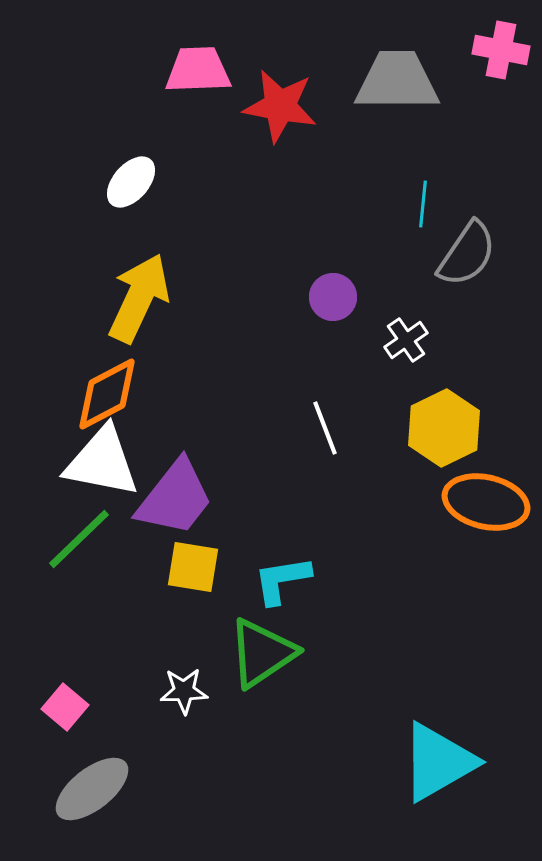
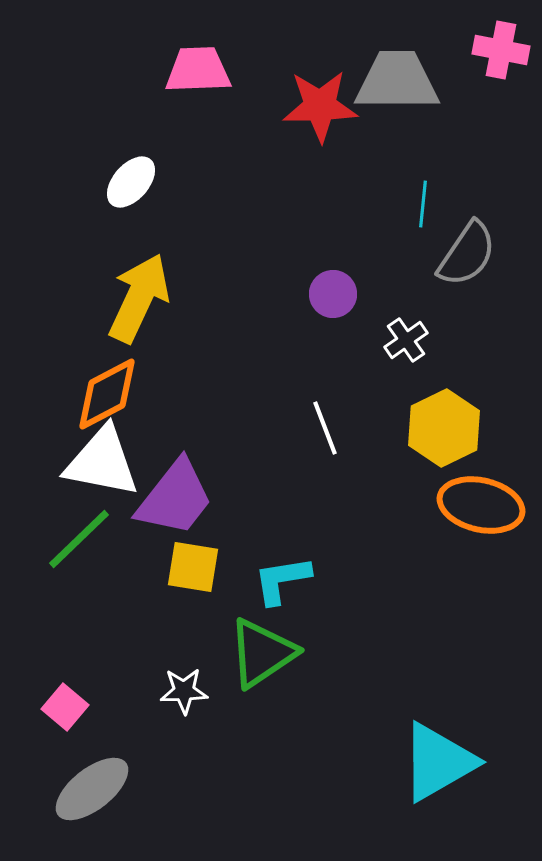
red star: moved 40 px right; rotated 12 degrees counterclockwise
purple circle: moved 3 px up
orange ellipse: moved 5 px left, 3 px down
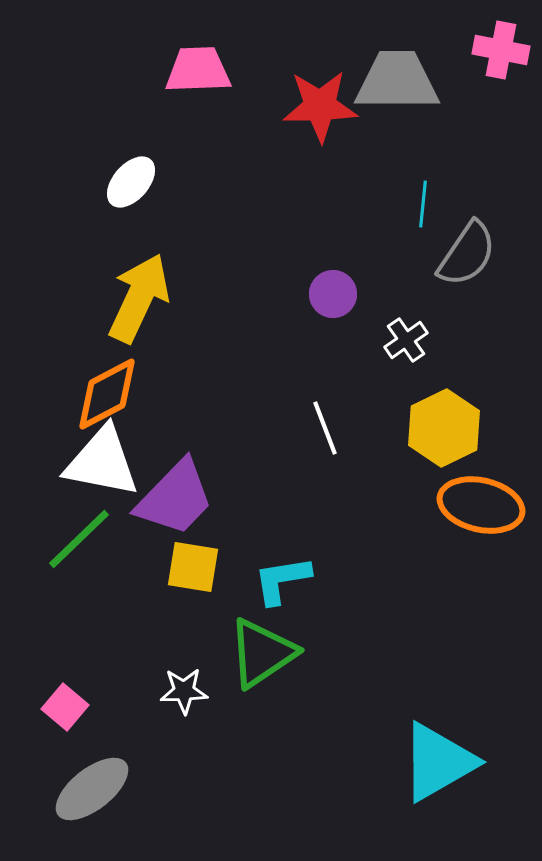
purple trapezoid: rotated 6 degrees clockwise
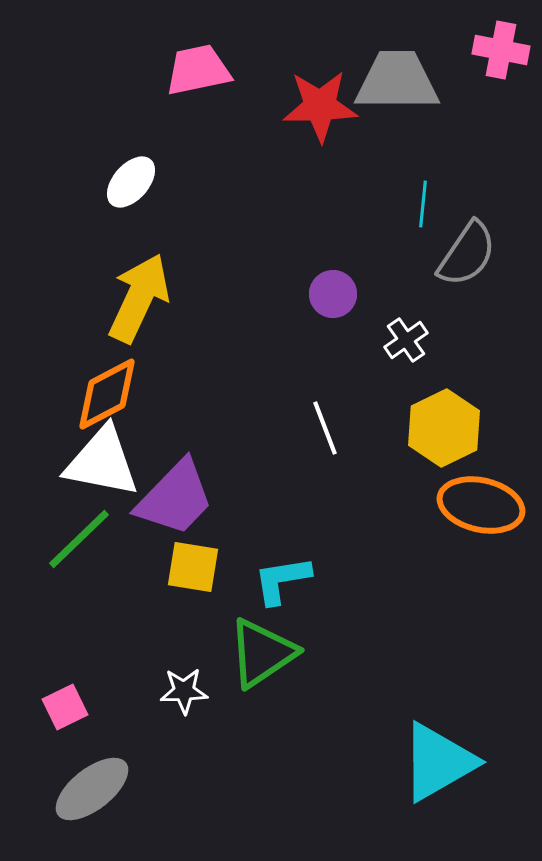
pink trapezoid: rotated 10 degrees counterclockwise
pink square: rotated 24 degrees clockwise
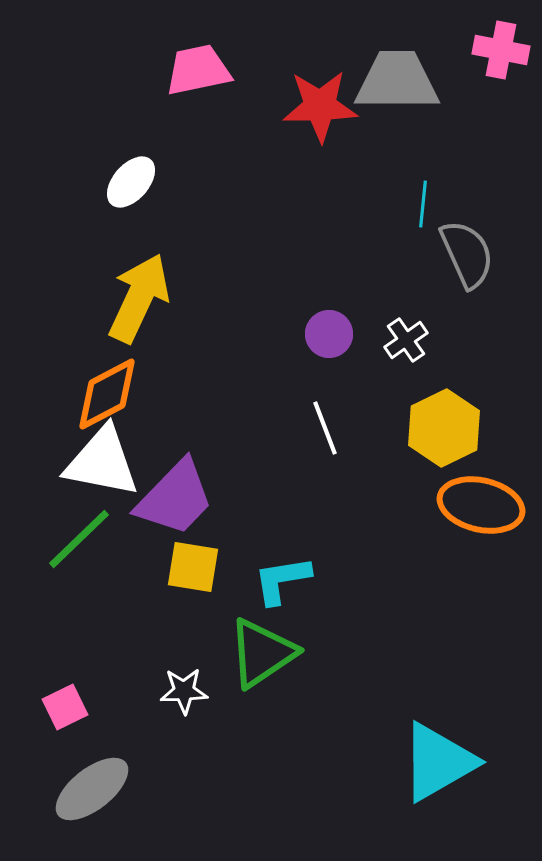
gray semicircle: rotated 58 degrees counterclockwise
purple circle: moved 4 px left, 40 px down
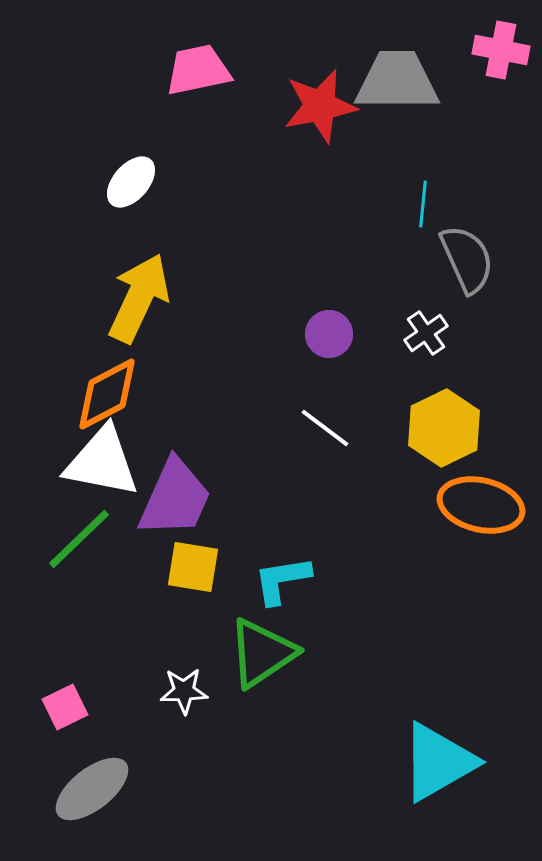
red star: rotated 10 degrees counterclockwise
gray semicircle: moved 5 px down
white cross: moved 20 px right, 7 px up
white line: rotated 32 degrees counterclockwise
purple trapezoid: rotated 20 degrees counterclockwise
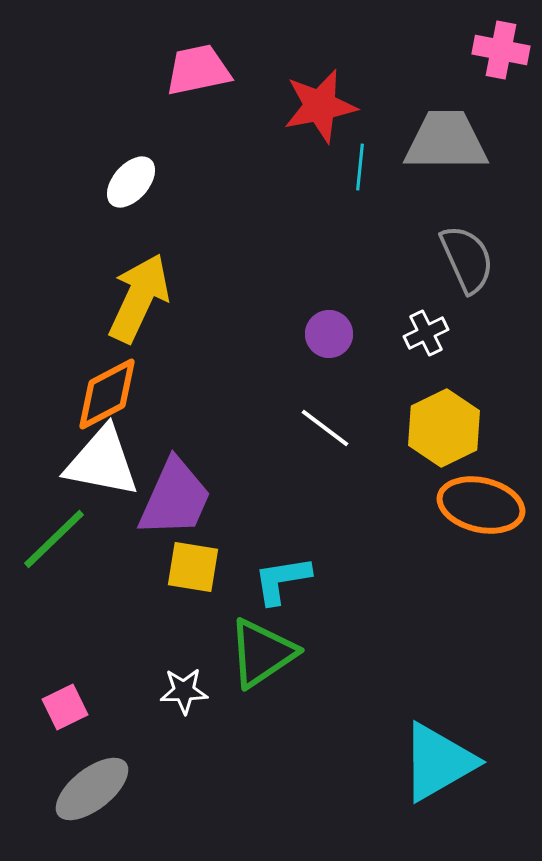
gray trapezoid: moved 49 px right, 60 px down
cyan line: moved 63 px left, 37 px up
white cross: rotated 9 degrees clockwise
green line: moved 25 px left
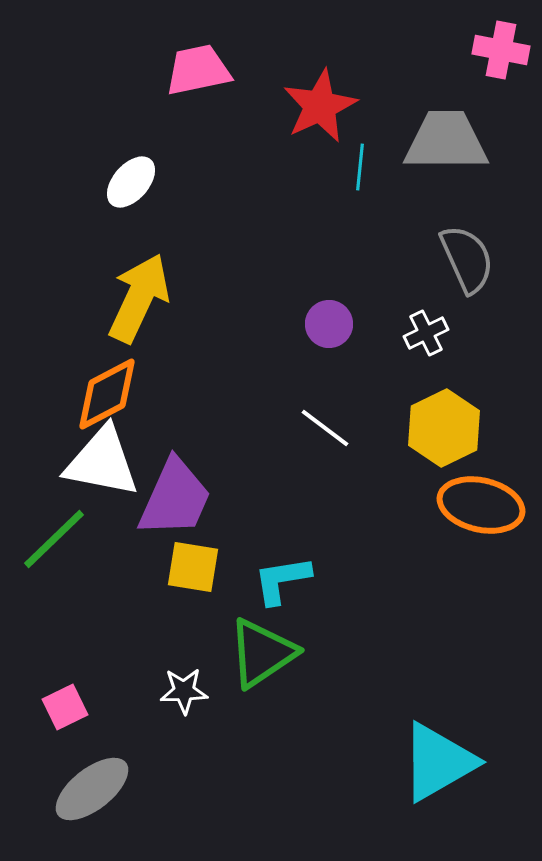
red star: rotated 14 degrees counterclockwise
purple circle: moved 10 px up
